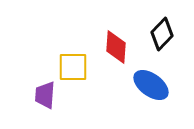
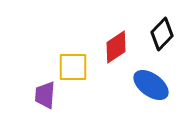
red diamond: rotated 52 degrees clockwise
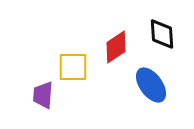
black diamond: rotated 48 degrees counterclockwise
blue ellipse: rotated 18 degrees clockwise
purple trapezoid: moved 2 px left
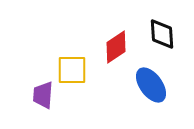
yellow square: moved 1 px left, 3 px down
